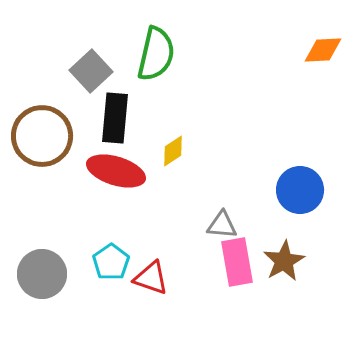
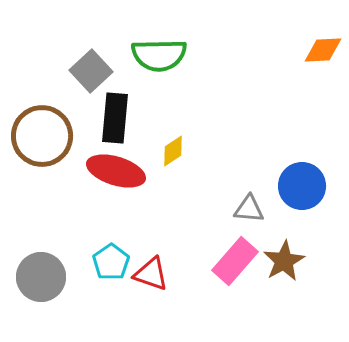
green semicircle: moved 3 px right, 1 px down; rotated 76 degrees clockwise
blue circle: moved 2 px right, 4 px up
gray triangle: moved 27 px right, 16 px up
pink rectangle: moved 2 px left, 1 px up; rotated 51 degrees clockwise
gray circle: moved 1 px left, 3 px down
red triangle: moved 4 px up
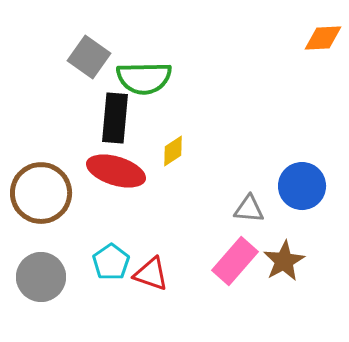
orange diamond: moved 12 px up
green semicircle: moved 15 px left, 23 px down
gray square: moved 2 px left, 14 px up; rotated 12 degrees counterclockwise
brown circle: moved 1 px left, 57 px down
